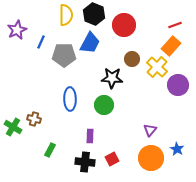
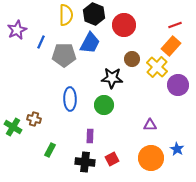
purple triangle: moved 5 px up; rotated 48 degrees clockwise
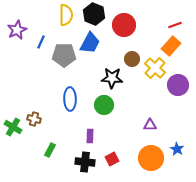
yellow cross: moved 2 px left, 1 px down
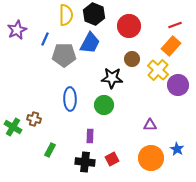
red circle: moved 5 px right, 1 px down
blue line: moved 4 px right, 3 px up
yellow cross: moved 3 px right, 2 px down
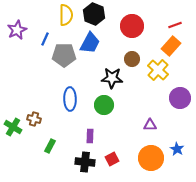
red circle: moved 3 px right
purple circle: moved 2 px right, 13 px down
green rectangle: moved 4 px up
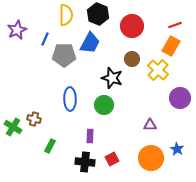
black hexagon: moved 4 px right
orange rectangle: rotated 12 degrees counterclockwise
black star: rotated 15 degrees clockwise
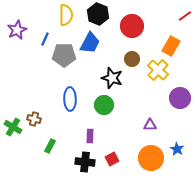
red line: moved 10 px right, 9 px up; rotated 16 degrees counterclockwise
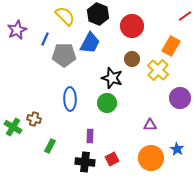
yellow semicircle: moved 1 px left, 1 px down; rotated 45 degrees counterclockwise
green circle: moved 3 px right, 2 px up
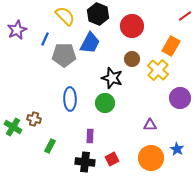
green circle: moved 2 px left
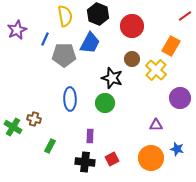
yellow semicircle: rotated 35 degrees clockwise
yellow cross: moved 2 px left
purple triangle: moved 6 px right
blue star: rotated 16 degrees counterclockwise
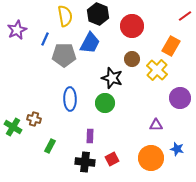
yellow cross: moved 1 px right
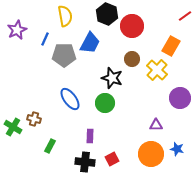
black hexagon: moved 9 px right
blue ellipse: rotated 35 degrees counterclockwise
orange circle: moved 4 px up
